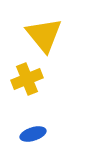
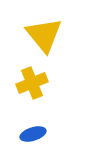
yellow cross: moved 5 px right, 4 px down
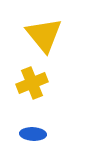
blue ellipse: rotated 20 degrees clockwise
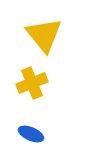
blue ellipse: moved 2 px left; rotated 20 degrees clockwise
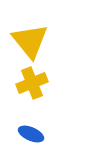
yellow triangle: moved 14 px left, 6 px down
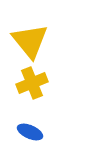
blue ellipse: moved 1 px left, 2 px up
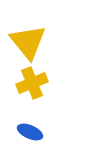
yellow triangle: moved 2 px left, 1 px down
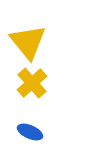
yellow cross: rotated 20 degrees counterclockwise
